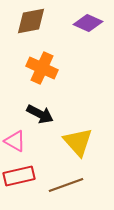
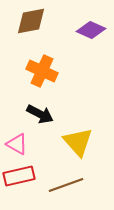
purple diamond: moved 3 px right, 7 px down
orange cross: moved 3 px down
pink triangle: moved 2 px right, 3 px down
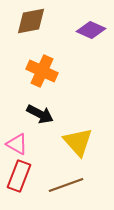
red rectangle: rotated 56 degrees counterclockwise
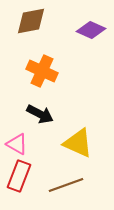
yellow triangle: moved 1 px down; rotated 24 degrees counterclockwise
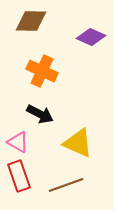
brown diamond: rotated 12 degrees clockwise
purple diamond: moved 7 px down
pink triangle: moved 1 px right, 2 px up
red rectangle: rotated 40 degrees counterclockwise
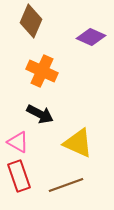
brown diamond: rotated 68 degrees counterclockwise
